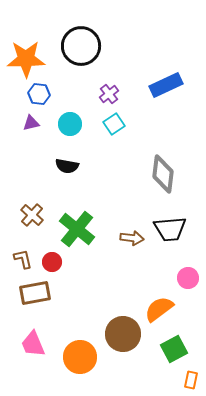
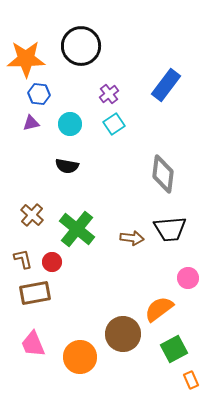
blue rectangle: rotated 28 degrees counterclockwise
orange rectangle: rotated 36 degrees counterclockwise
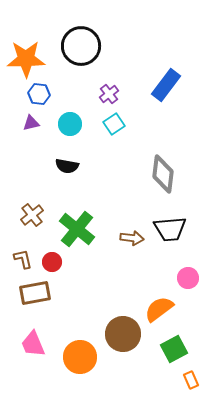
brown cross: rotated 10 degrees clockwise
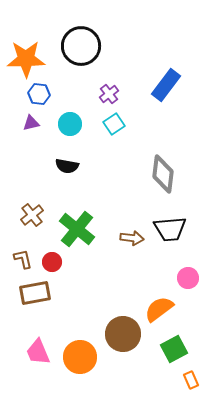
pink trapezoid: moved 5 px right, 8 px down
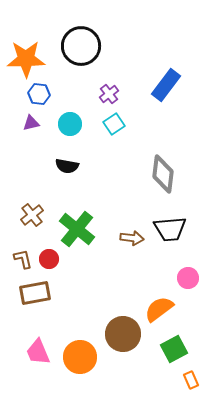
red circle: moved 3 px left, 3 px up
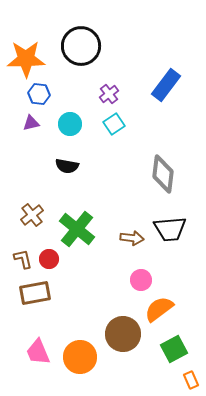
pink circle: moved 47 px left, 2 px down
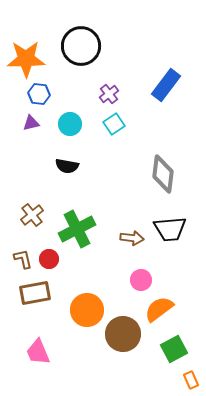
green cross: rotated 24 degrees clockwise
orange circle: moved 7 px right, 47 px up
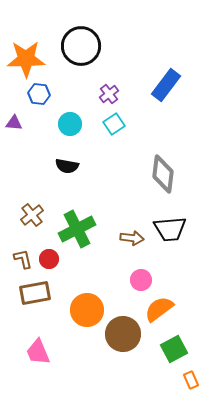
purple triangle: moved 17 px left; rotated 18 degrees clockwise
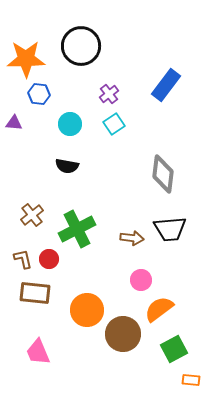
brown rectangle: rotated 16 degrees clockwise
orange rectangle: rotated 60 degrees counterclockwise
